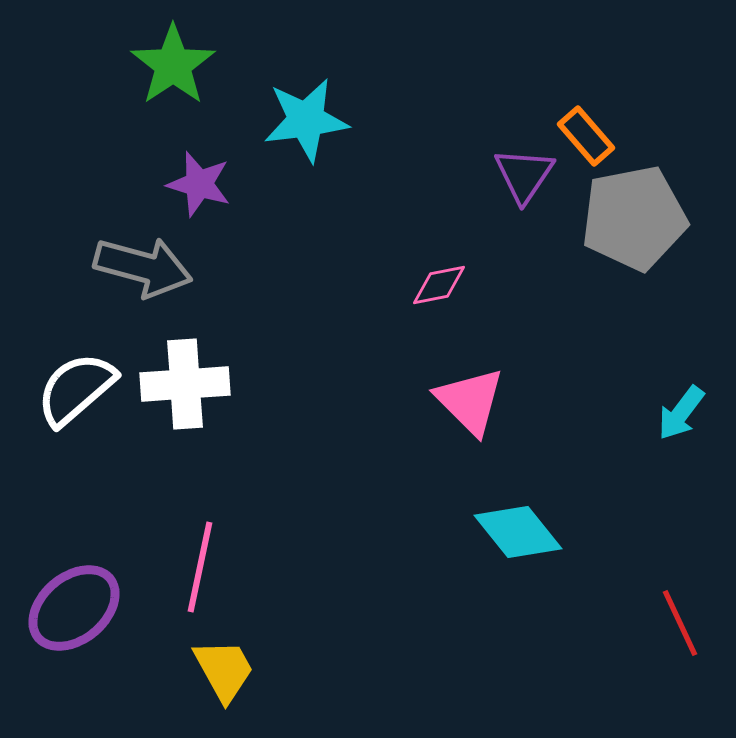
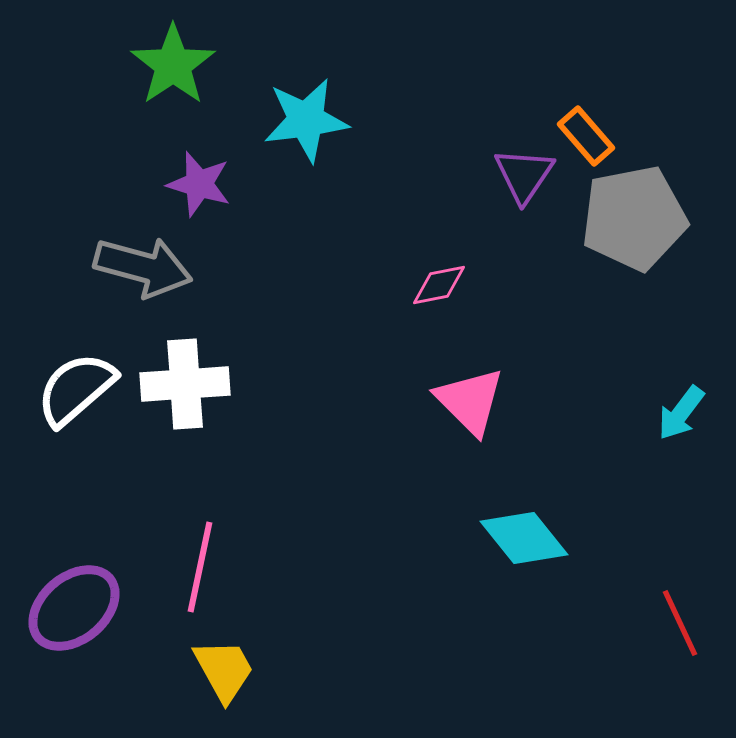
cyan diamond: moved 6 px right, 6 px down
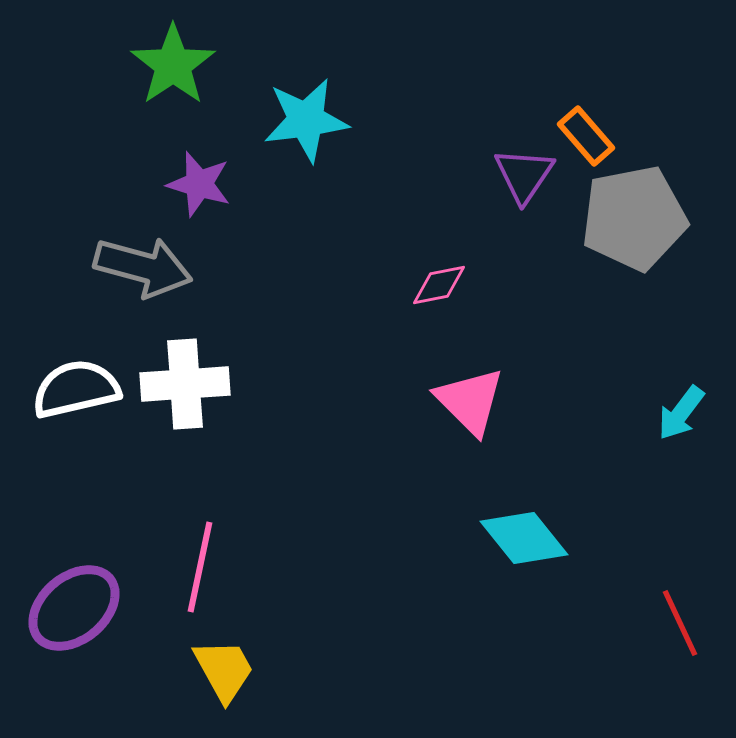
white semicircle: rotated 28 degrees clockwise
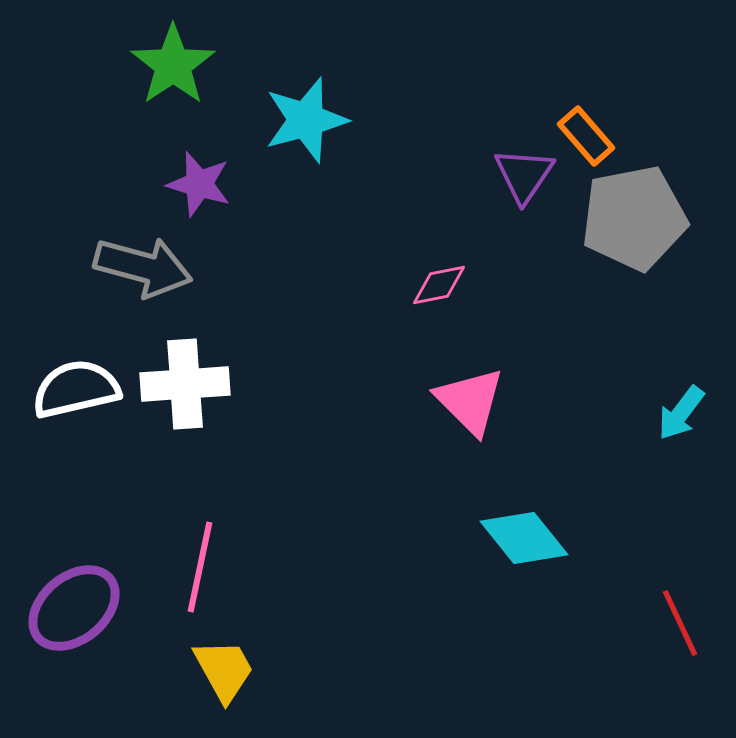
cyan star: rotated 8 degrees counterclockwise
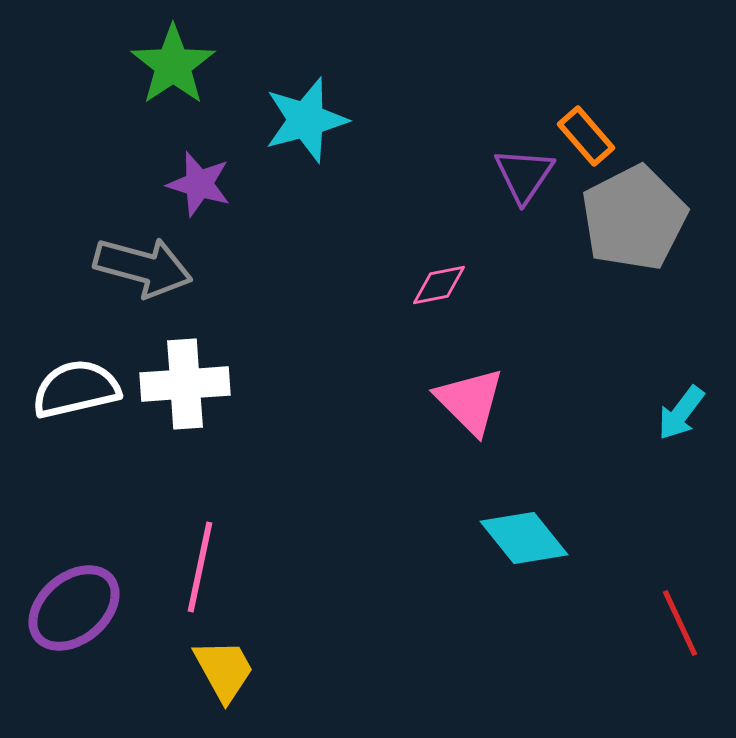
gray pentagon: rotated 16 degrees counterclockwise
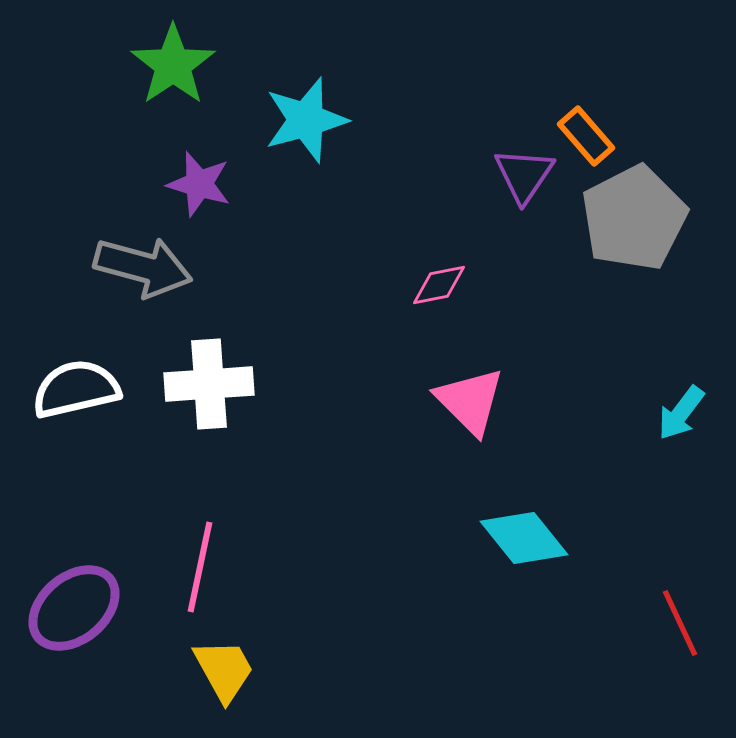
white cross: moved 24 px right
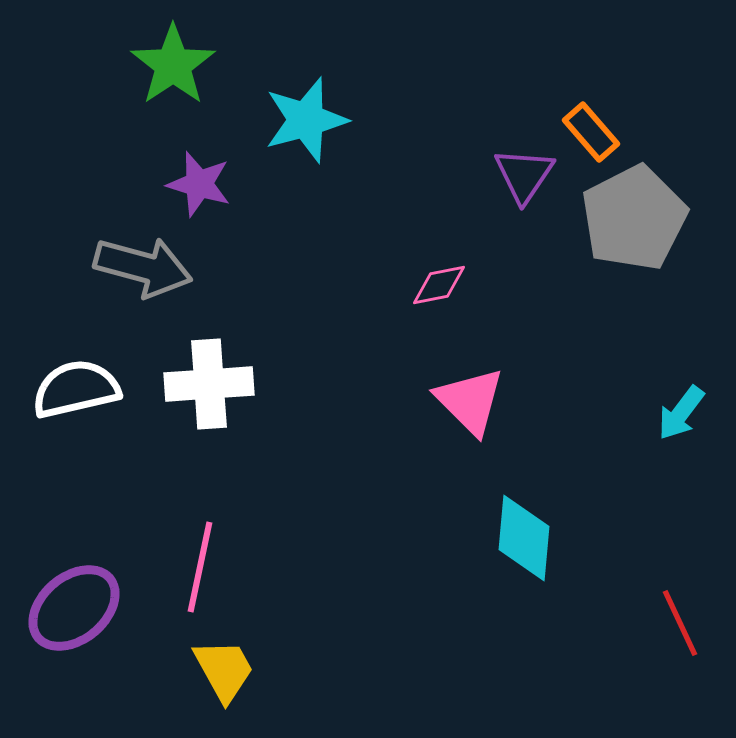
orange rectangle: moved 5 px right, 4 px up
cyan diamond: rotated 44 degrees clockwise
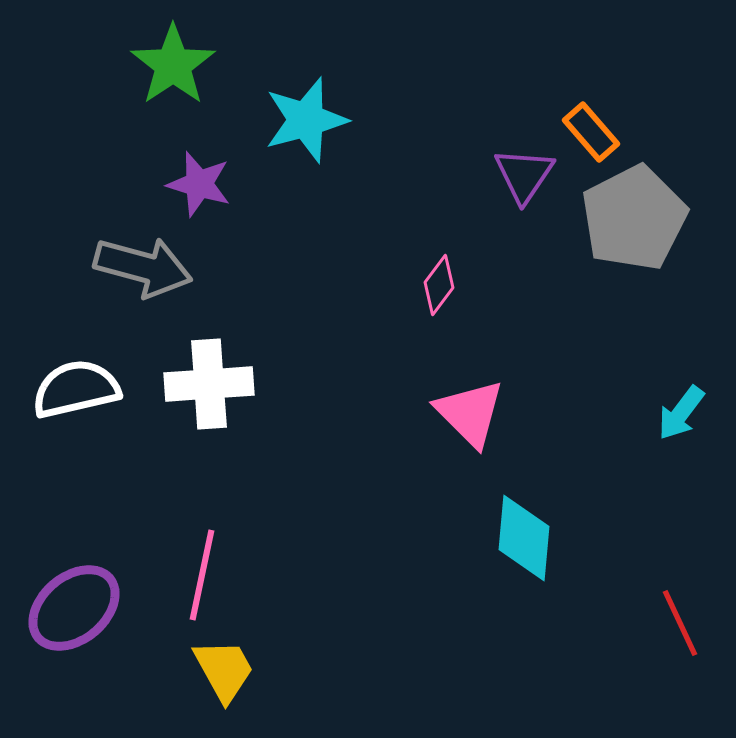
pink diamond: rotated 42 degrees counterclockwise
pink triangle: moved 12 px down
pink line: moved 2 px right, 8 px down
